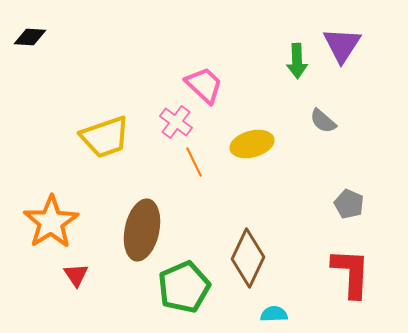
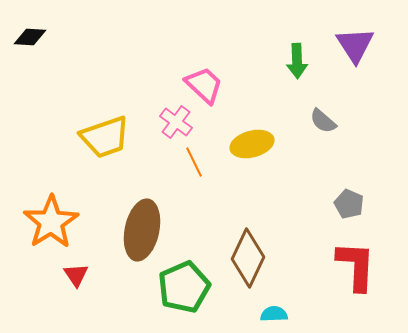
purple triangle: moved 13 px right; rotated 6 degrees counterclockwise
red L-shape: moved 5 px right, 7 px up
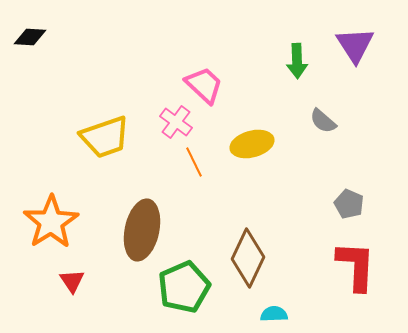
red triangle: moved 4 px left, 6 px down
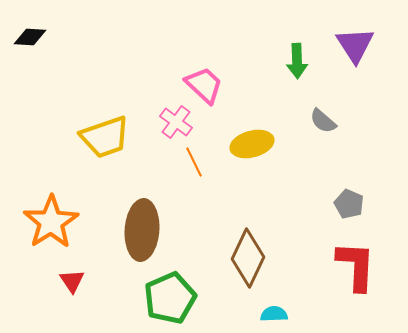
brown ellipse: rotated 8 degrees counterclockwise
green pentagon: moved 14 px left, 11 px down
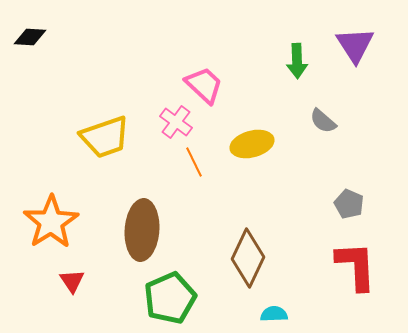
red L-shape: rotated 6 degrees counterclockwise
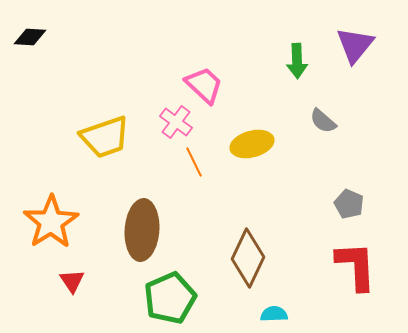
purple triangle: rotated 12 degrees clockwise
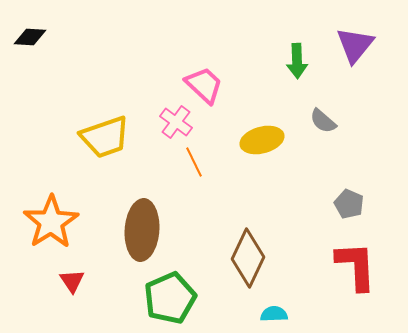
yellow ellipse: moved 10 px right, 4 px up
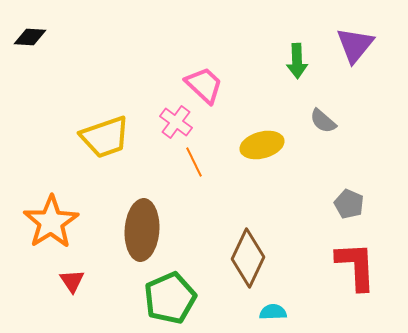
yellow ellipse: moved 5 px down
cyan semicircle: moved 1 px left, 2 px up
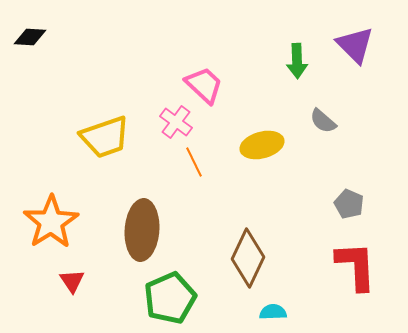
purple triangle: rotated 24 degrees counterclockwise
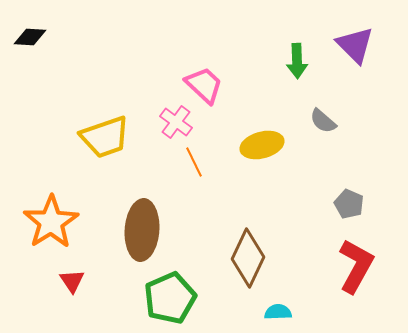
red L-shape: rotated 32 degrees clockwise
cyan semicircle: moved 5 px right
